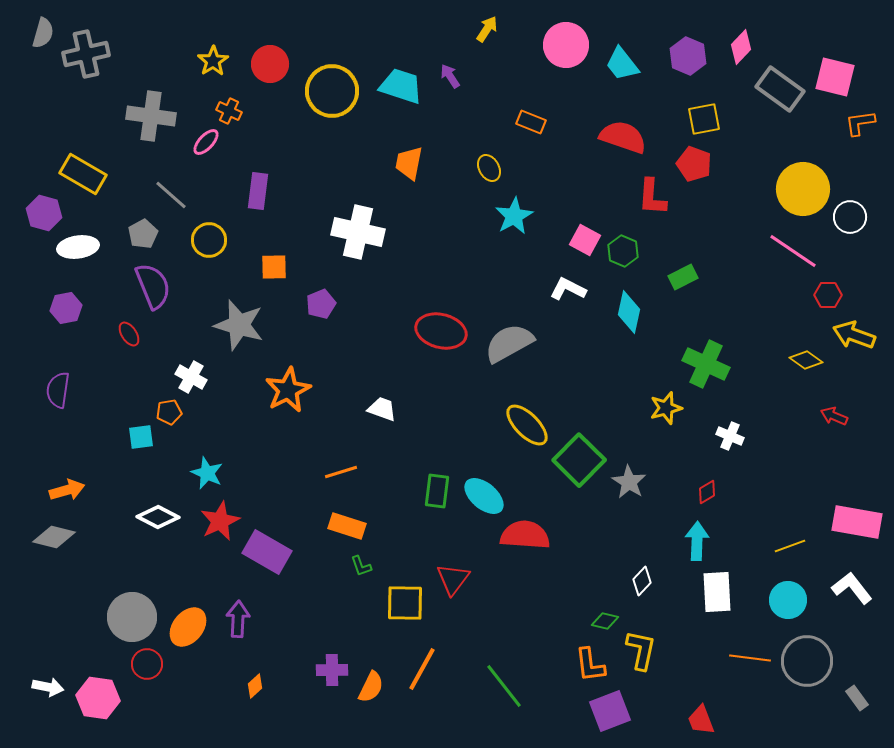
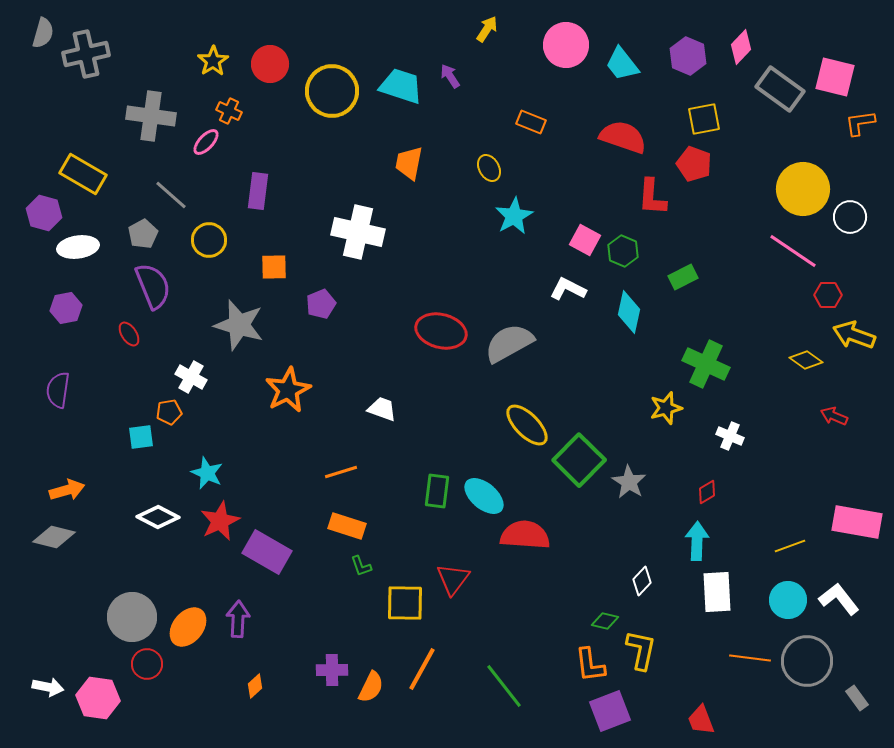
white L-shape at (852, 588): moved 13 px left, 11 px down
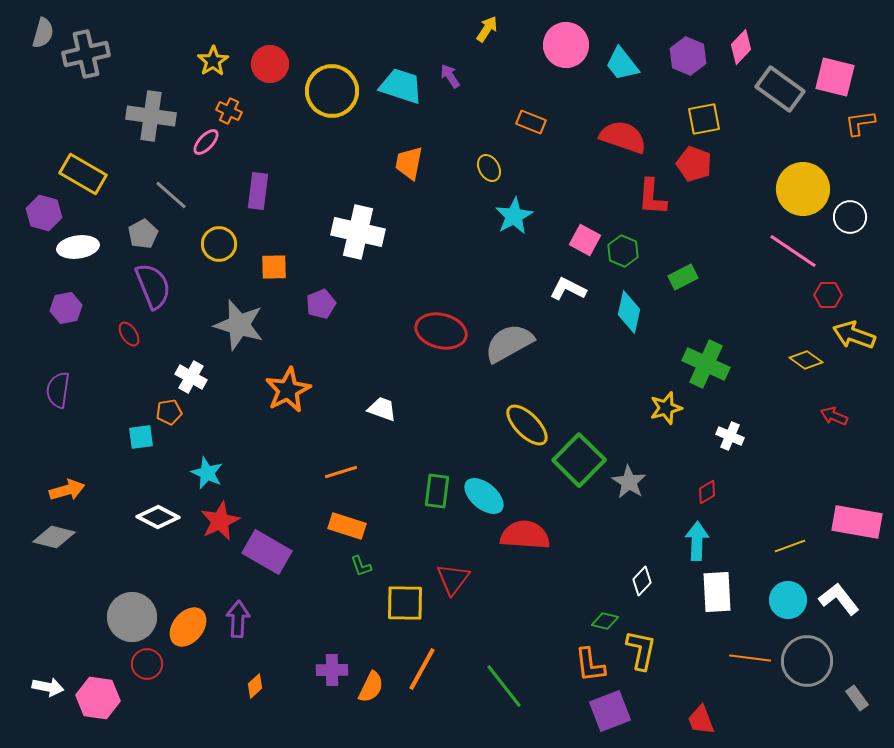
yellow circle at (209, 240): moved 10 px right, 4 px down
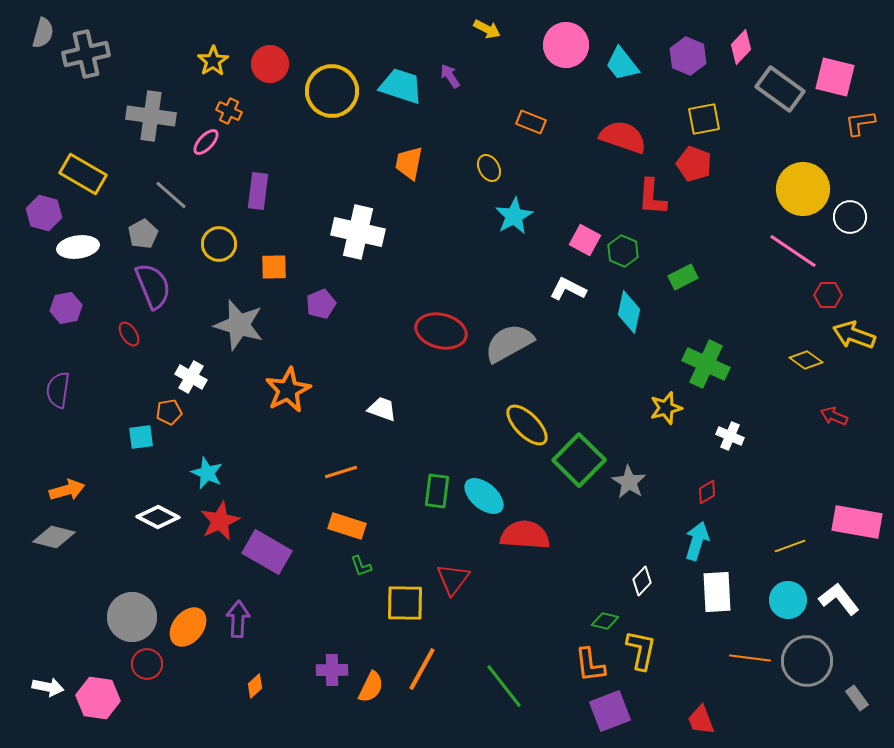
yellow arrow at (487, 29): rotated 84 degrees clockwise
cyan arrow at (697, 541): rotated 15 degrees clockwise
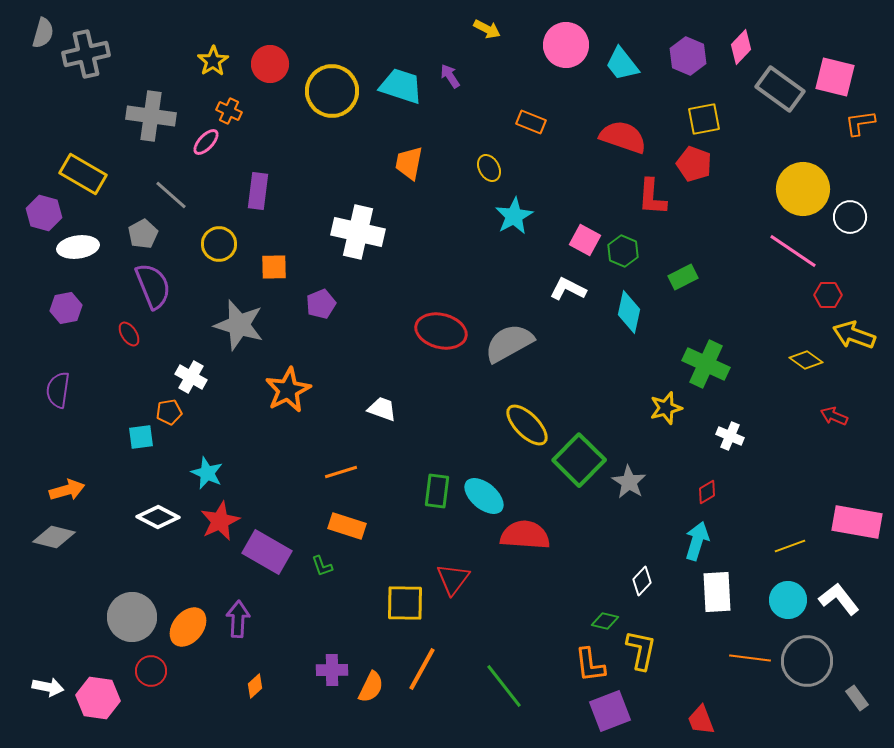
green L-shape at (361, 566): moved 39 px left
red circle at (147, 664): moved 4 px right, 7 px down
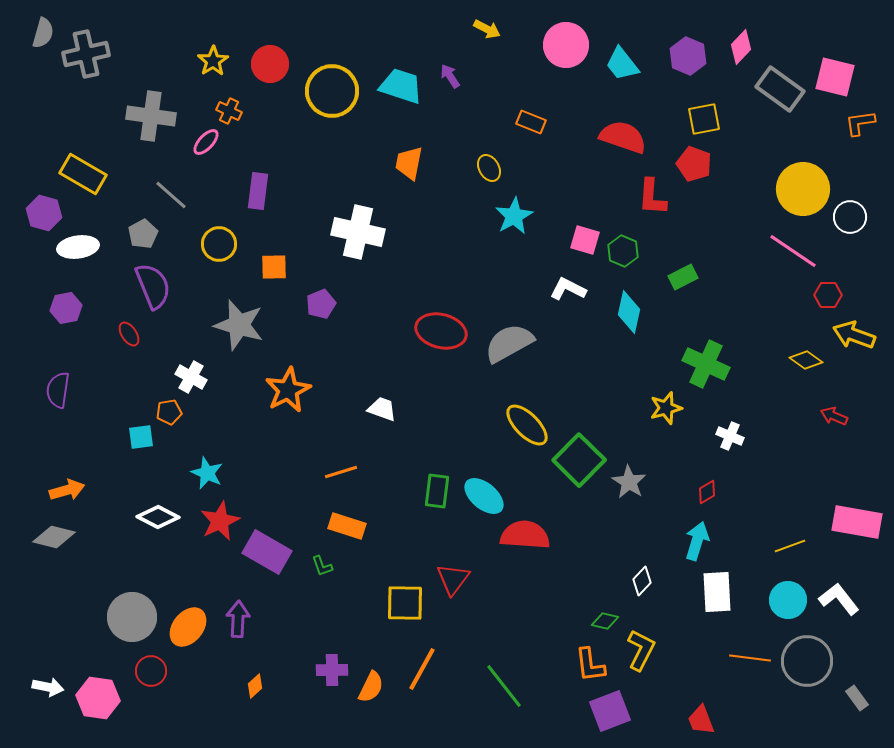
pink square at (585, 240): rotated 12 degrees counterclockwise
yellow L-shape at (641, 650): rotated 15 degrees clockwise
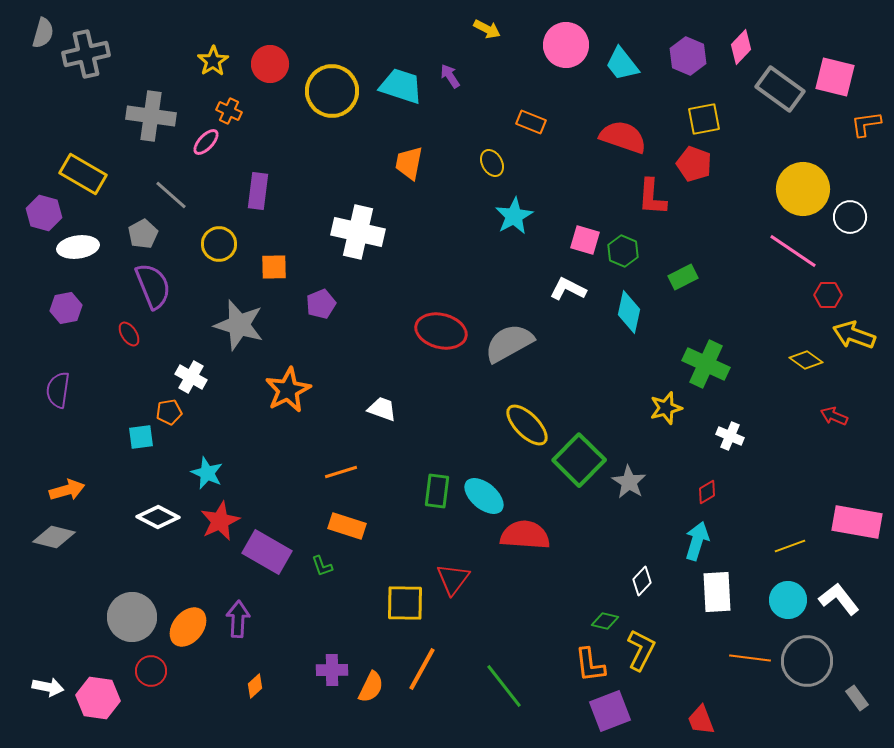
orange L-shape at (860, 123): moved 6 px right, 1 px down
yellow ellipse at (489, 168): moved 3 px right, 5 px up
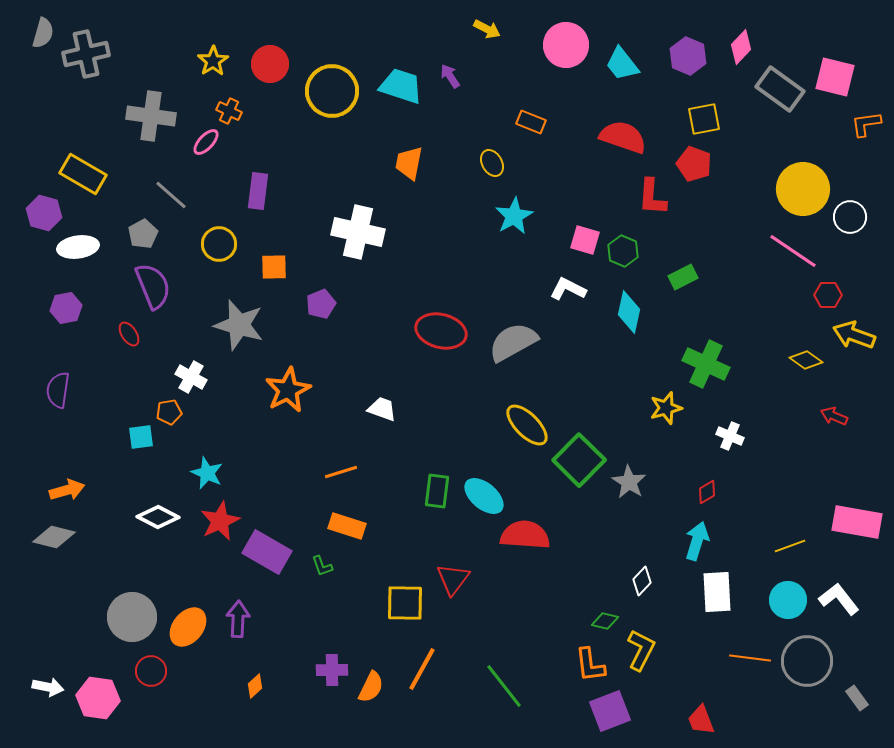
gray semicircle at (509, 343): moved 4 px right, 1 px up
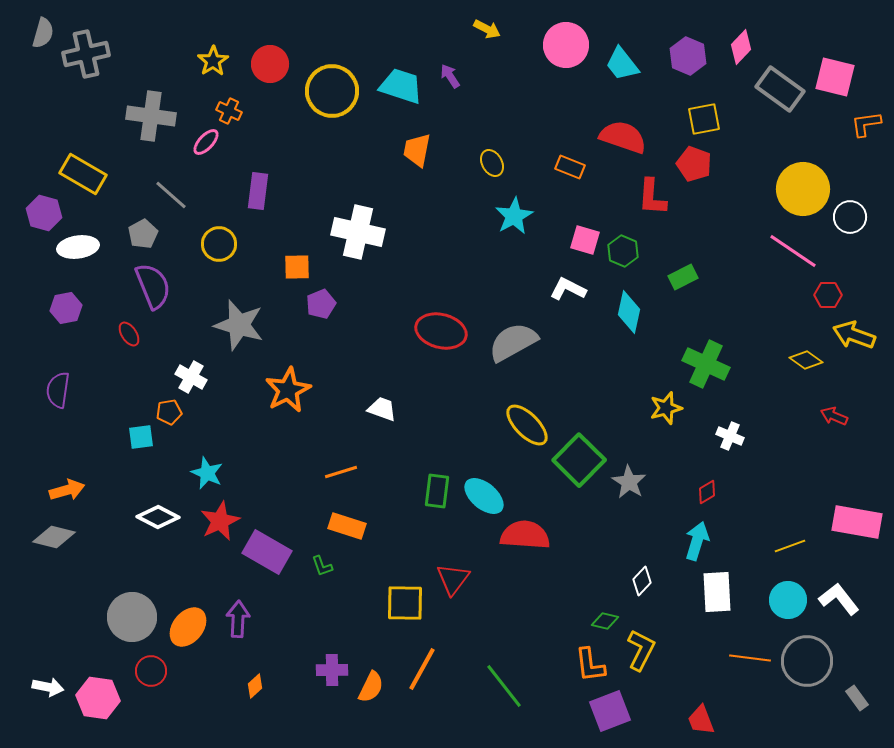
orange rectangle at (531, 122): moved 39 px right, 45 px down
orange trapezoid at (409, 163): moved 8 px right, 13 px up
orange square at (274, 267): moved 23 px right
